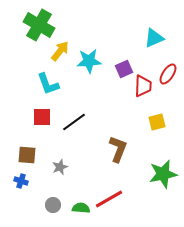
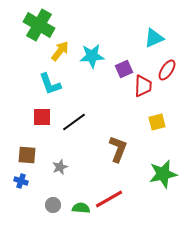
cyan star: moved 3 px right, 5 px up
red ellipse: moved 1 px left, 4 px up
cyan L-shape: moved 2 px right
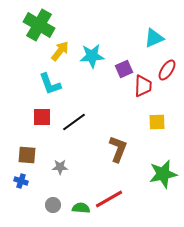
yellow square: rotated 12 degrees clockwise
gray star: rotated 21 degrees clockwise
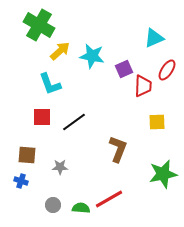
yellow arrow: rotated 10 degrees clockwise
cyan star: rotated 15 degrees clockwise
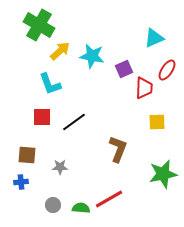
red trapezoid: moved 1 px right, 2 px down
blue cross: moved 1 px down; rotated 24 degrees counterclockwise
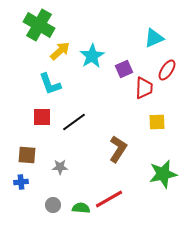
cyan star: rotated 30 degrees clockwise
brown L-shape: rotated 12 degrees clockwise
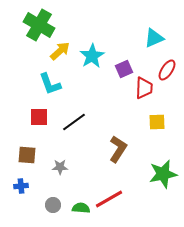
red square: moved 3 px left
blue cross: moved 4 px down
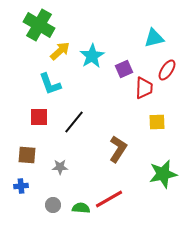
cyan triangle: rotated 10 degrees clockwise
black line: rotated 15 degrees counterclockwise
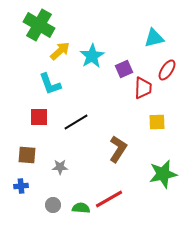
red trapezoid: moved 1 px left
black line: moved 2 px right; rotated 20 degrees clockwise
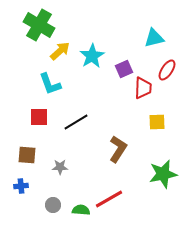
green semicircle: moved 2 px down
